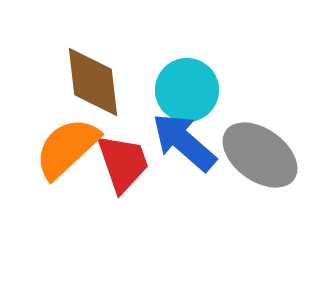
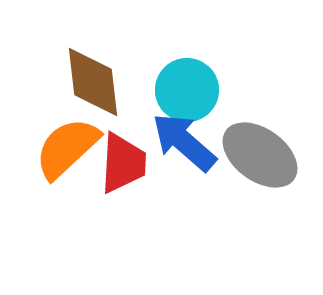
red trapezoid: rotated 22 degrees clockwise
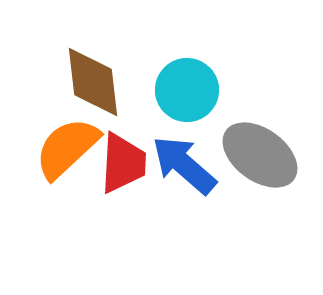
blue arrow: moved 23 px down
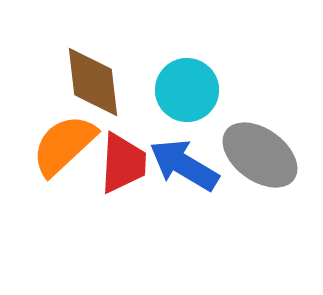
orange semicircle: moved 3 px left, 3 px up
blue arrow: rotated 10 degrees counterclockwise
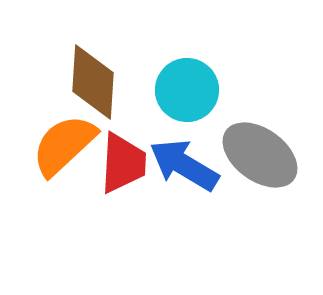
brown diamond: rotated 10 degrees clockwise
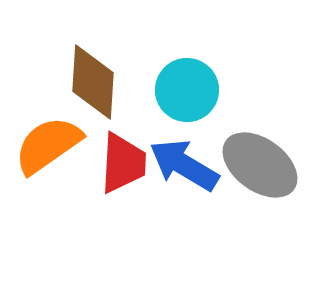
orange semicircle: moved 16 px left; rotated 8 degrees clockwise
gray ellipse: moved 10 px down
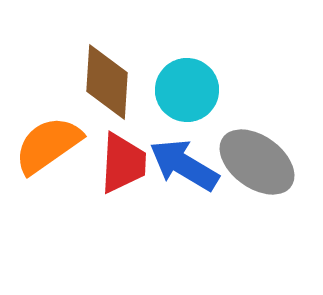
brown diamond: moved 14 px right
gray ellipse: moved 3 px left, 3 px up
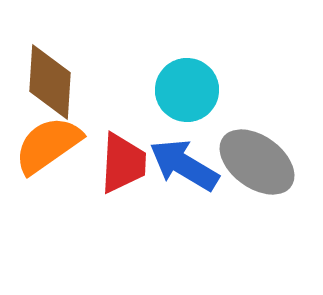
brown diamond: moved 57 px left
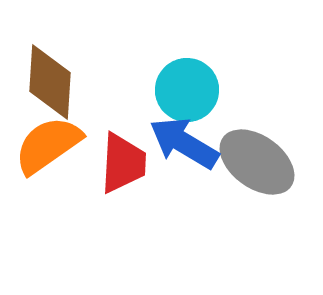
blue arrow: moved 22 px up
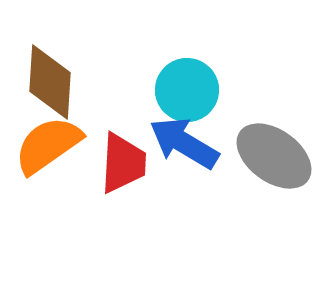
gray ellipse: moved 17 px right, 6 px up
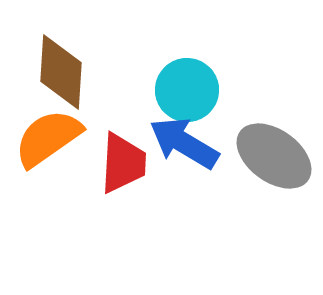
brown diamond: moved 11 px right, 10 px up
orange semicircle: moved 7 px up
